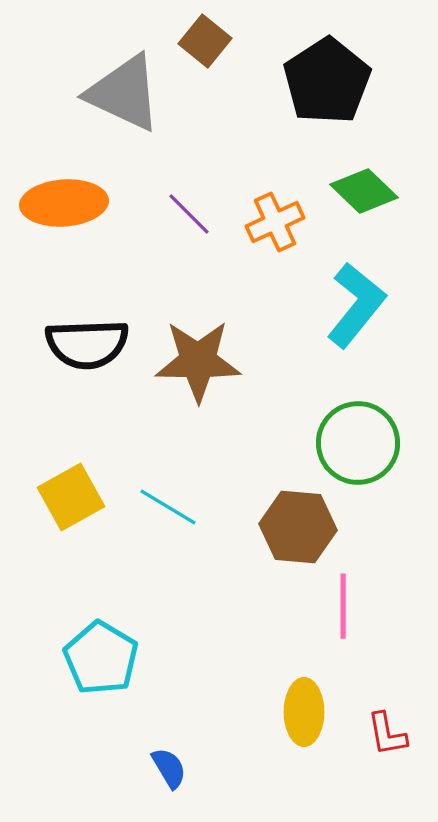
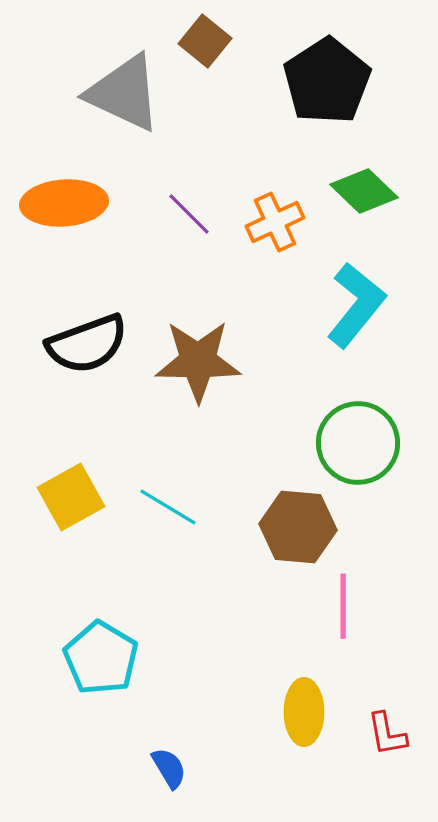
black semicircle: rotated 18 degrees counterclockwise
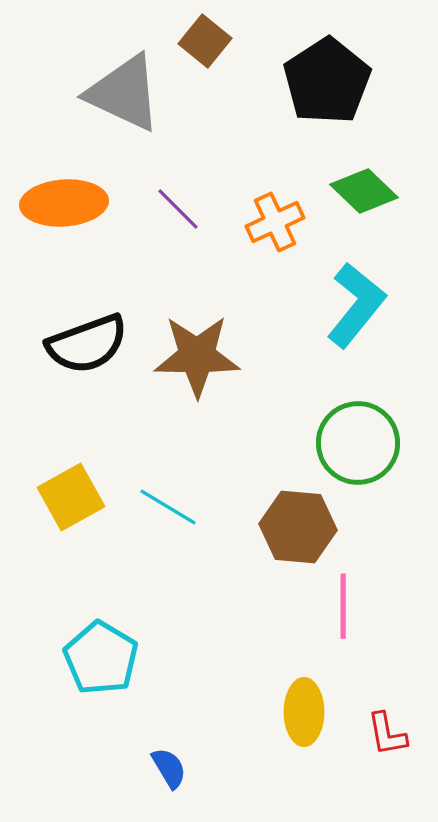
purple line: moved 11 px left, 5 px up
brown star: moved 1 px left, 5 px up
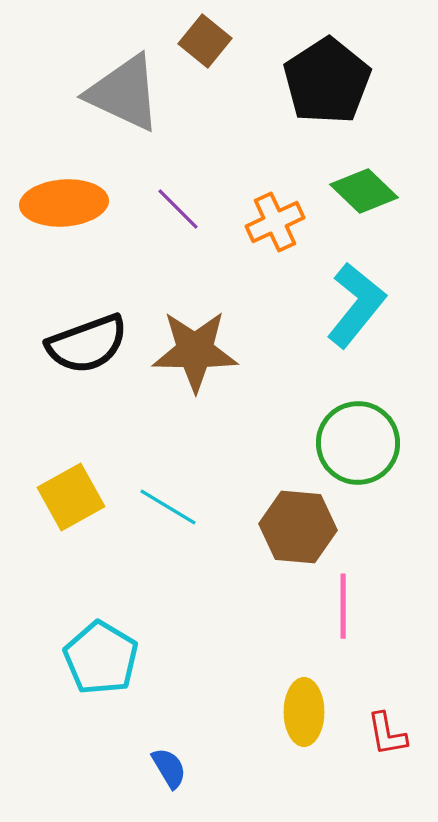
brown star: moved 2 px left, 5 px up
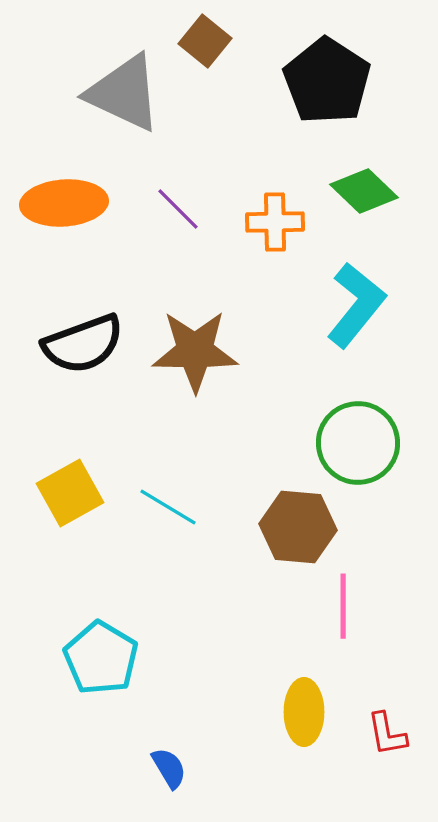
black pentagon: rotated 6 degrees counterclockwise
orange cross: rotated 24 degrees clockwise
black semicircle: moved 4 px left
yellow square: moved 1 px left, 4 px up
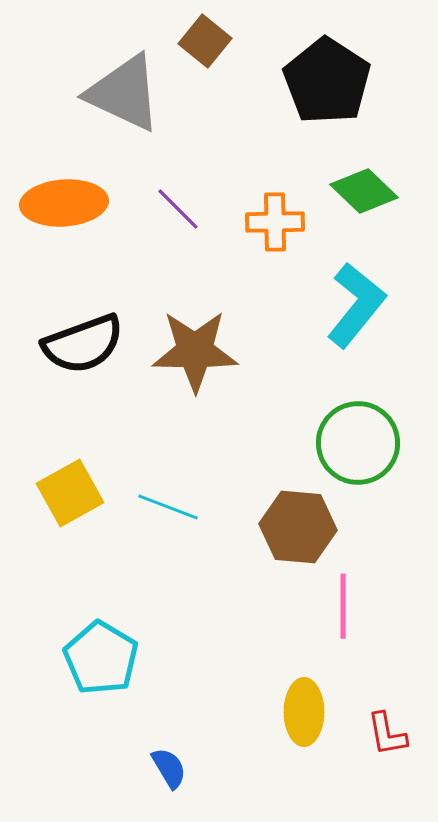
cyan line: rotated 10 degrees counterclockwise
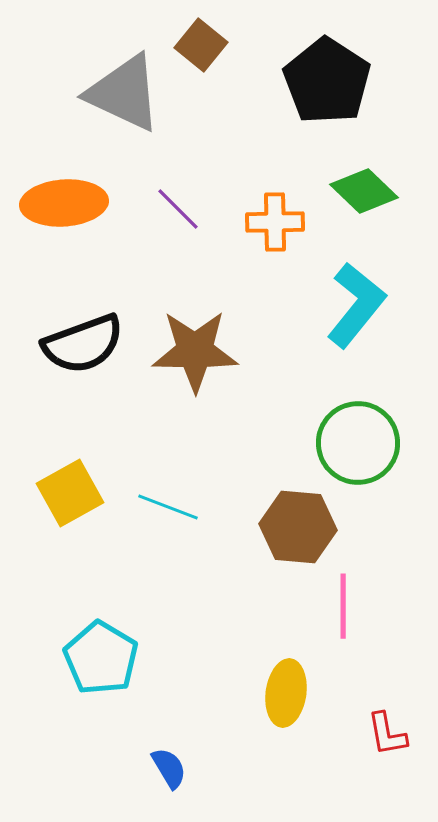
brown square: moved 4 px left, 4 px down
yellow ellipse: moved 18 px left, 19 px up; rotated 8 degrees clockwise
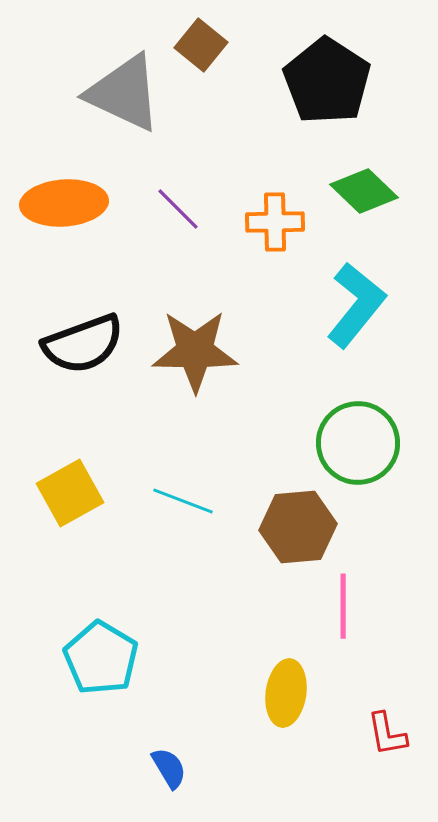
cyan line: moved 15 px right, 6 px up
brown hexagon: rotated 10 degrees counterclockwise
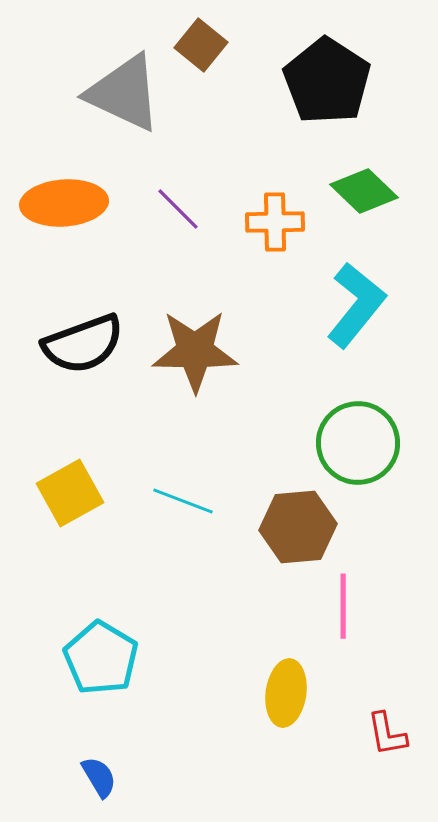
blue semicircle: moved 70 px left, 9 px down
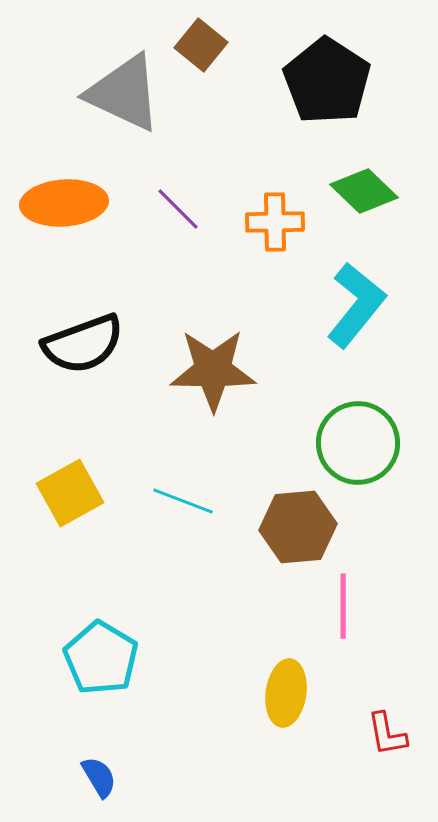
brown star: moved 18 px right, 19 px down
